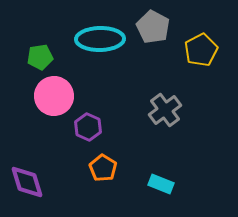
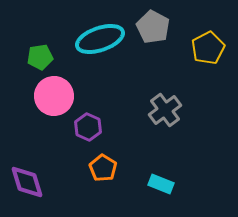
cyan ellipse: rotated 18 degrees counterclockwise
yellow pentagon: moved 7 px right, 2 px up
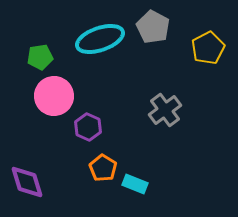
cyan rectangle: moved 26 px left
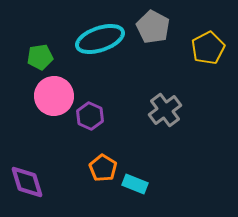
purple hexagon: moved 2 px right, 11 px up
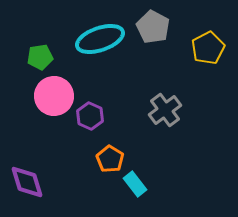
orange pentagon: moved 7 px right, 9 px up
cyan rectangle: rotated 30 degrees clockwise
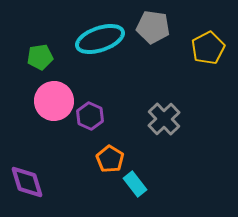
gray pentagon: rotated 20 degrees counterclockwise
pink circle: moved 5 px down
gray cross: moved 1 px left, 9 px down; rotated 8 degrees counterclockwise
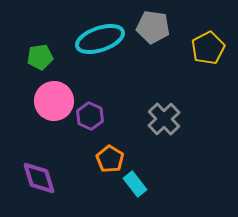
purple diamond: moved 12 px right, 4 px up
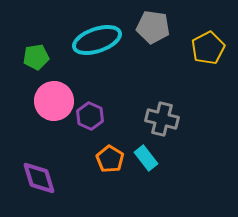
cyan ellipse: moved 3 px left, 1 px down
green pentagon: moved 4 px left
gray cross: moved 2 px left; rotated 32 degrees counterclockwise
cyan rectangle: moved 11 px right, 26 px up
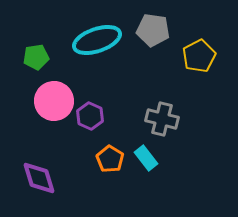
gray pentagon: moved 3 px down
yellow pentagon: moved 9 px left, 8 px down
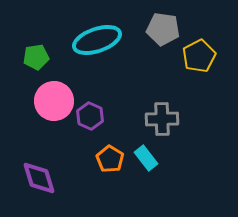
gray pentagon: moved 10 px right, 1 px up
gray cross: rotated 16 degrees counterclockwise
